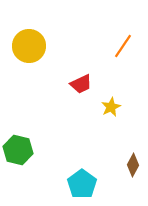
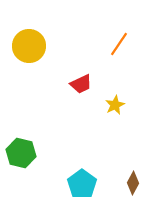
orange line: moved 4 px left, 2 px up
yellow star: moved 4 px right, 2 px up
green hexagon: moved 3 px right, 3 px down
brown diamond: moved 18 px down
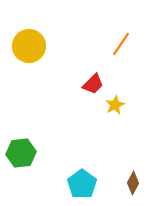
orange line: moved 2 px right
red trapezoid: moved 12 px right; rotated 20 degrees counterclockwise
green hexagon: rotated 20 degrees counterclockwise
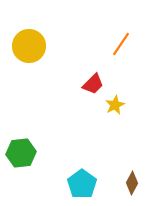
brown diamond: moved 1 px left
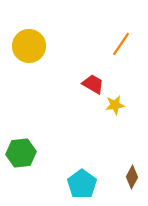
red trapezoid: rotated 105 degrees counterclockwise
yellow star: rotated 18 degrees clockwise
brown diamond: moved 6 px up
